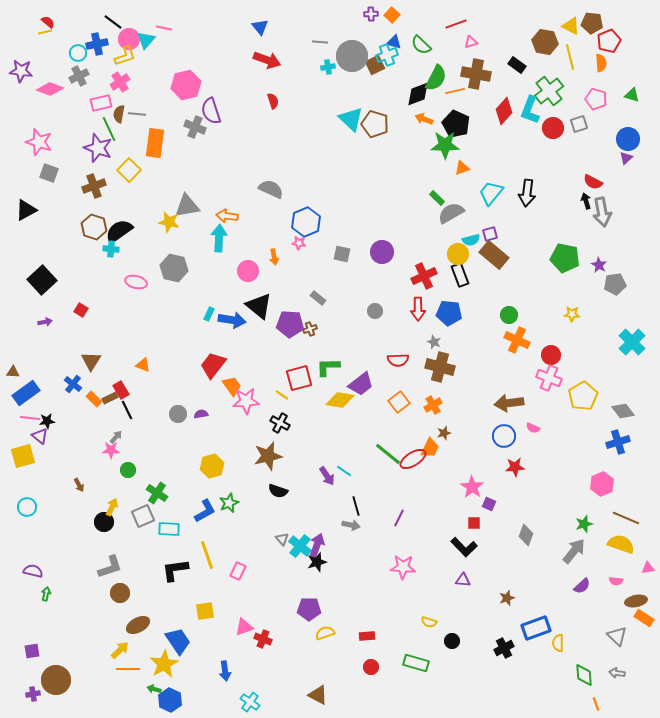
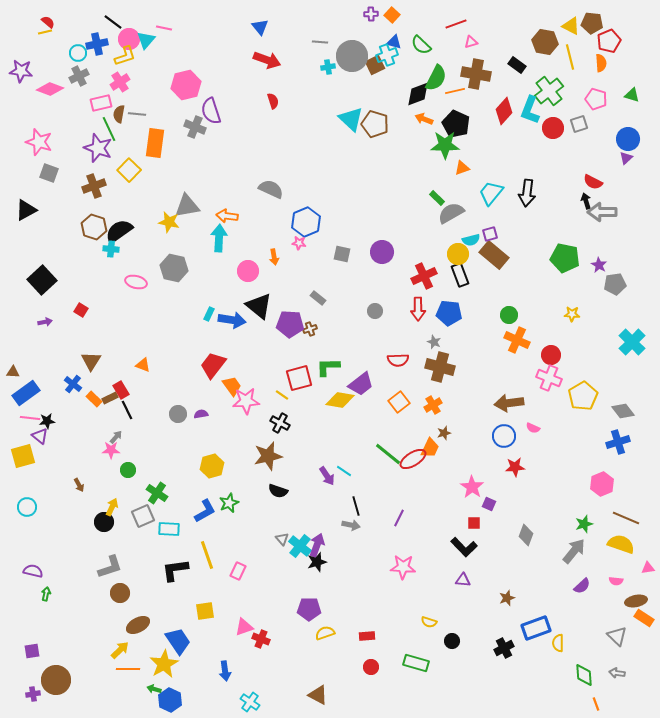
gray arrow at (602, 212): rotated 100 degrees clockwise
red cross at (263, 639): moved 2 px left
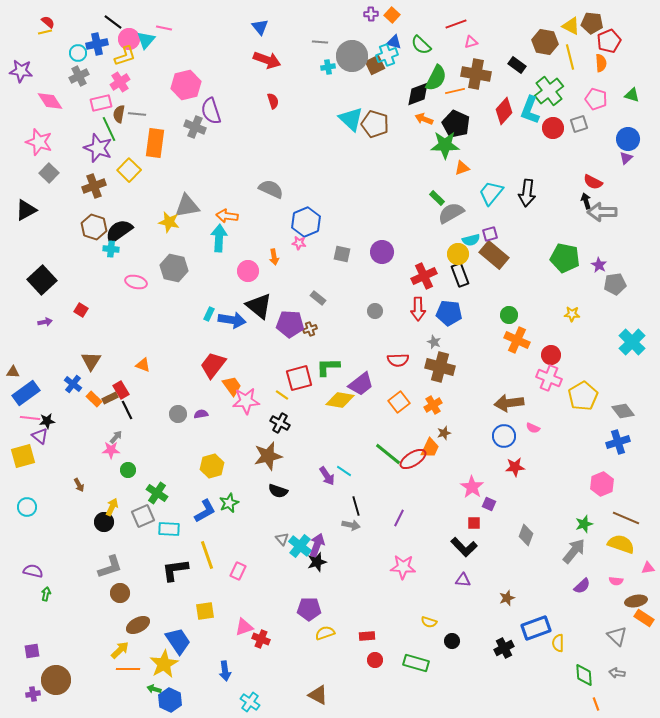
pink diamond at (50, 89): moved 12 px down; rotated 36 degrees clockwise
gray square at (49, 173): rotated 24 degrees clockwise
red circle at (371, 667): moved 4 px right, 7 px up
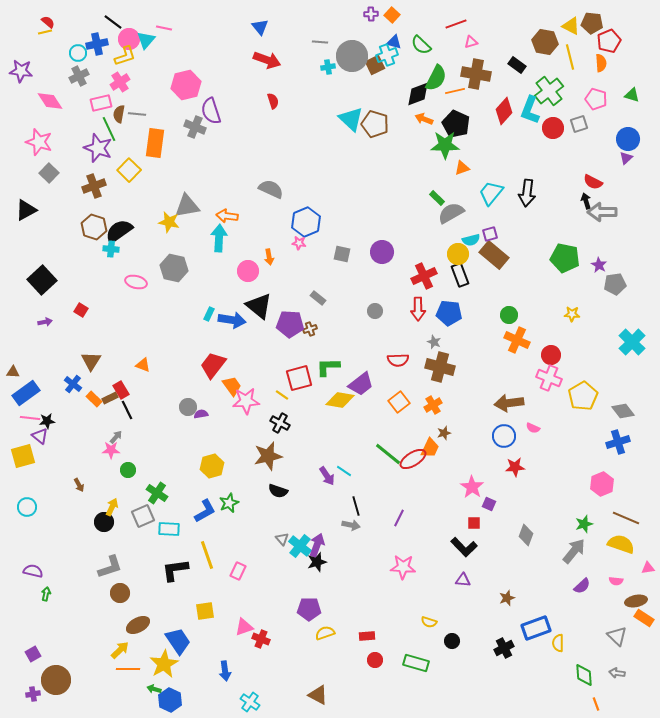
orange arrow at (274, 257): moved 5 px left
gray circle at (178, 414): moved 10 px right, 7 px up
purple square at (32, 651): moved 1 px right, 3 px down; rotated 21 degrees counterclockwise
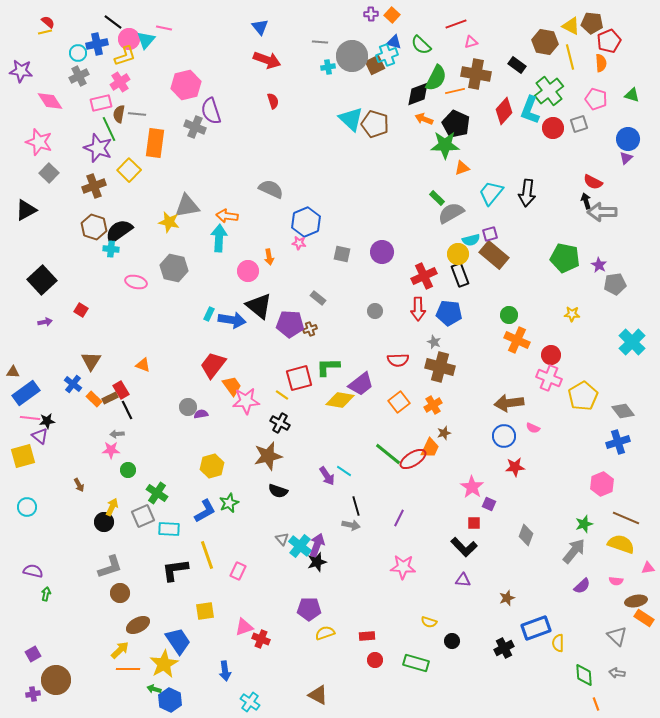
gray arrow at (116, 437): moved 1 px right, 3 px up; rotated 136 degrees counterclockwise
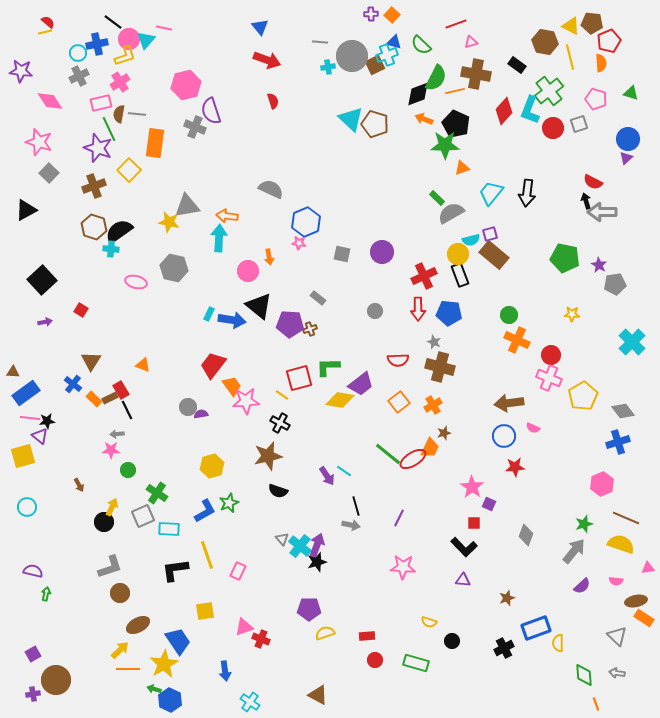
green triangle at (632, 95): moved 1 px left, 2 px up
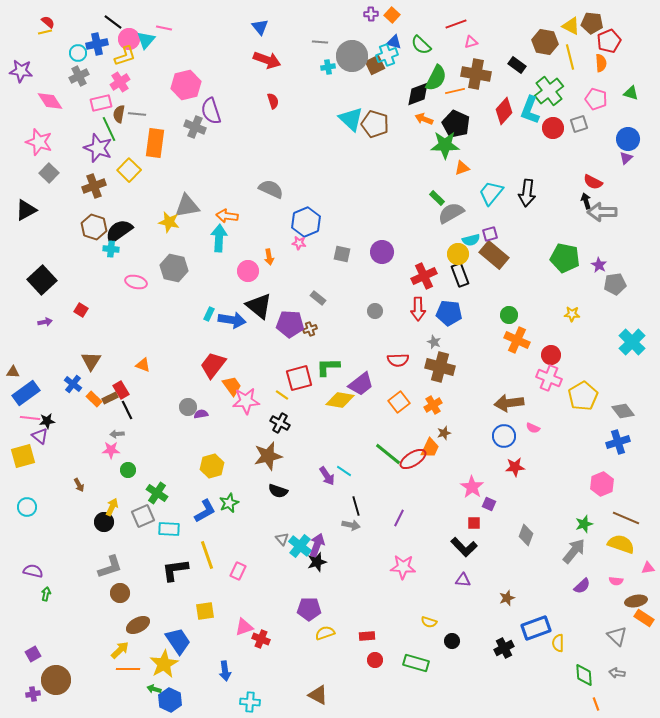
cyan cross at (250, 702): rotated 30 degrees counterclockwise
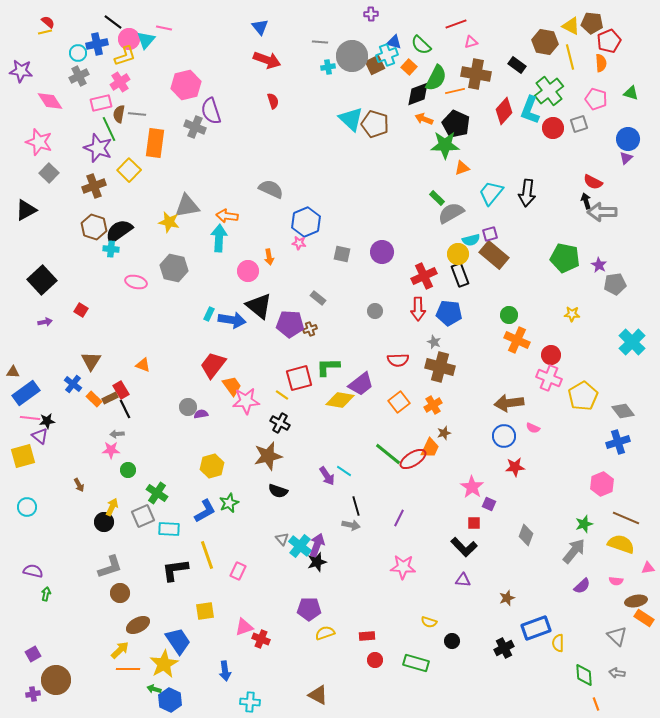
orange square at (392, 15): moved 17 px right, 52 px down
black line at (127, 410): moved 2 px left, 1 px up
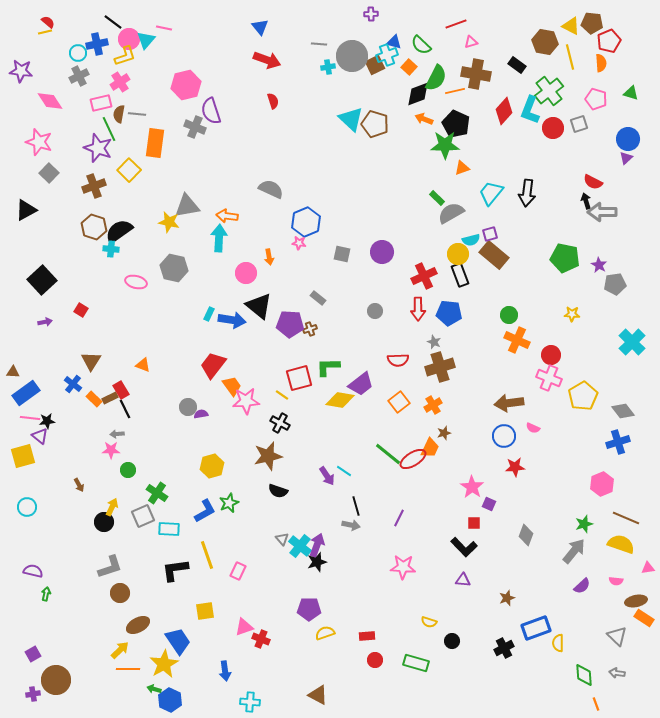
gray line at (320, 42): moved 1 px left, 2 px down
pink circle at (248, 271): moved 2 px left, 2 px down
brown cross at (440, 367): rotated 32 degrees counterclockwise
